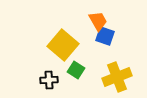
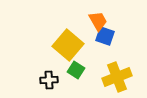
yellow square: moved 5 px right
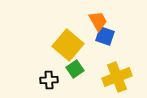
green square: moved 1 px left, 1 px up; rotated 24 degrees clockwise
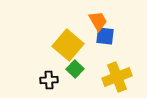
blue square: rotated 12 degrees counterclockwise
green square: rotated 12 degrees counterclockwise
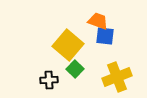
orange trapezoid: rotated 40 degrees counterclockwise
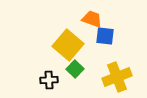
orange trapezoid: moved 6 px left, 2 px up
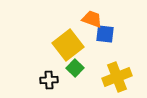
blue square: moved 2 px up
yellow square: rotated 12 degrees clockwise
green square: moved 1 px up
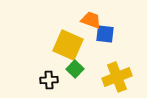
orange trapezoid: moved 1 px left, 1 px down
yellow square: rotated 28 degrees counterclockwise
green square: moved 1 px down
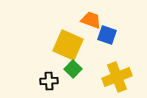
blue square: moved 2 px right, 1 px down; rotated 12 degrees clockwise
green square: moved 2 px left
black cross: moved 1 px down
